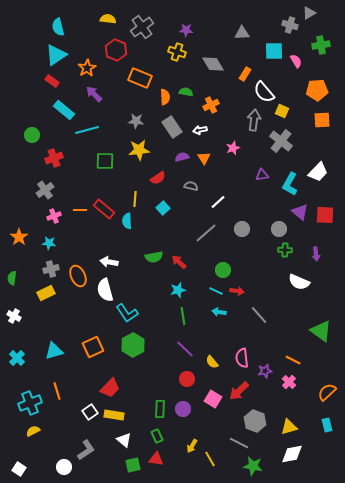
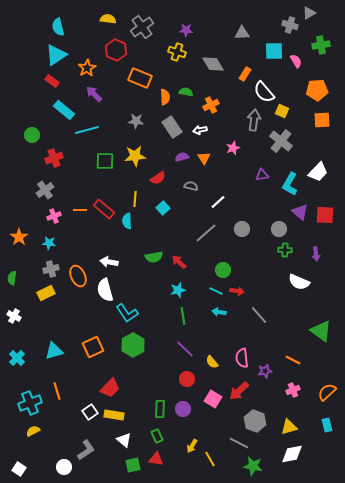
yellow star at (139, 150): moved 4 px left, 6 px down
pink cross at (289, 382): moved 4 px right, 8 px down; rotated 24 degrees clockwise
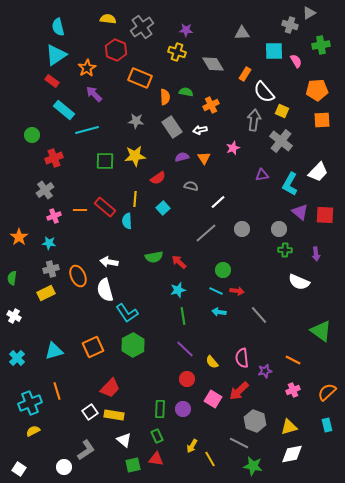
red rectangle at (104, 209): moved 1 px right, 2 px up
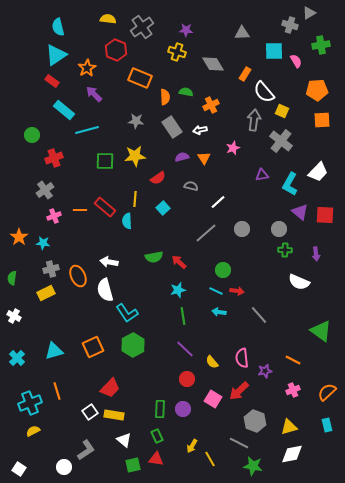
cyan star at (49, 243): moved 6 px left
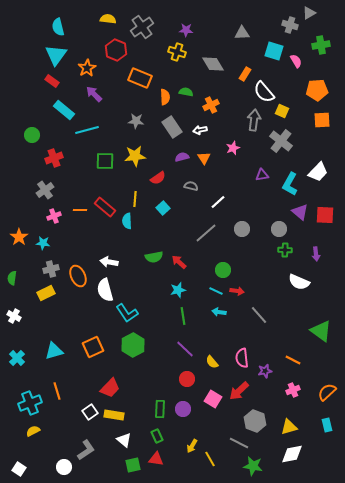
cyan square at (274, 51): rotated 18 degrees clockwise
cyan triangle at (56, 55): rotated 20 degrees counterclockwise
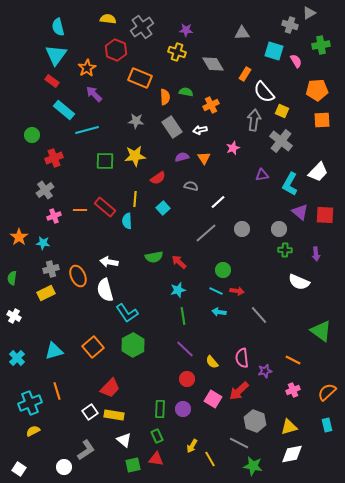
orange square at (93, 347): rotated 15 degrees counterclockwise
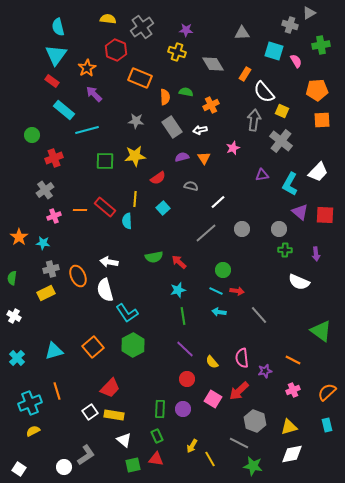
gray L-shape at (86, 450): moved 5 px down
